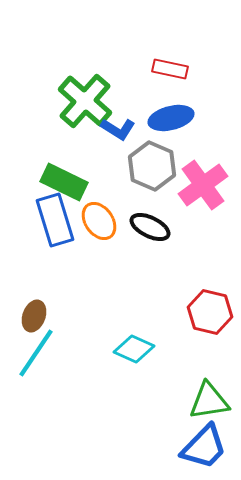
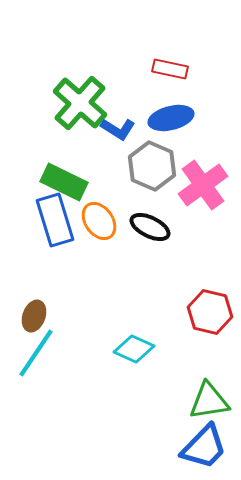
green cross: moved 5 px left, 2 px down
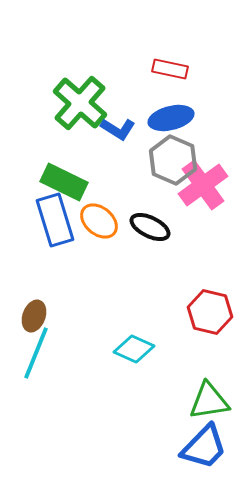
gray hexagon: moved 21 px right, 6 px up
orange ellipse: rotated 15 degrees counterclockwise
cyan line: rotated 12 degrees counterclockwise
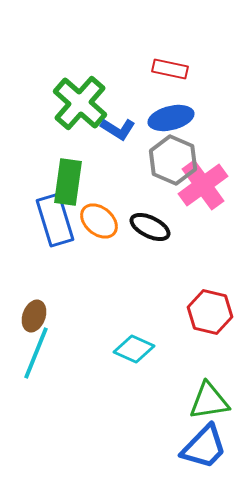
green rectangle: moved 4 px right; rotated 72 degrees clockwise
